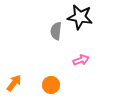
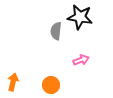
orange arrow: moved 1 px left, 1 px up; rotated 24 degrees counterclockwise
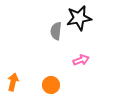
black star: moved 1 px left, 1 px down; rotated 20 degrees counterclockwise
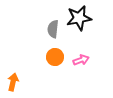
gray semicircle: moved 3 px left, 2 px up
orange circle: moved 4 px right, 28 px up
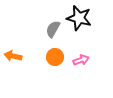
black star: rotated 25 degrees clockwise
gray semicircle: rotated 24 degrees clockwise
orange arrow: moved 26 px up; rotated 90 degrees counterclockwise
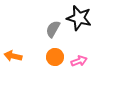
pink arrow: moved 2 px left, 1 px down
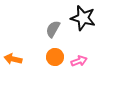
black star: moved 4 px right
orange arrow: moved 3 px down
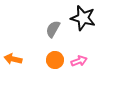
orange circle: moved 3 px down
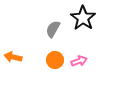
black star: rotated 20 degrees clockwise
orange arrow: moved 2 px up
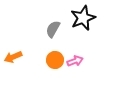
black star: rotated 15 degrees clockwise
orange arrow: rotated 36 degrees counterclockwise
pink arrow: moved 4 px left
